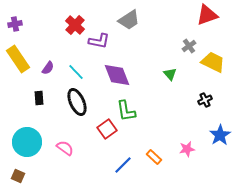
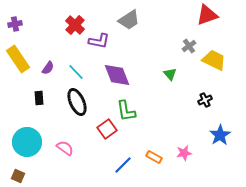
yellow trapezoid: moved 1 px right, 2 px up
pink star: moved 3 px left, 4 px down
orange rectangle: rotated 14 degrees counterclockwise
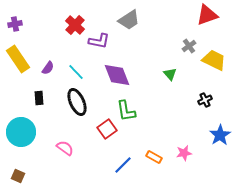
cyan circle: moved 6 px left, 10 px up
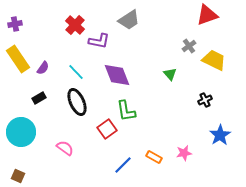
purple semicircle: moved 5 px left
black rectangle: rotated 64 degrees clockwise
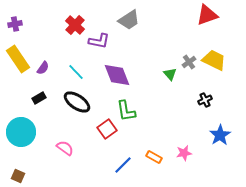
gray cross: moved 16 px down
black ellipse: rotated 32 degrees counterclockwise
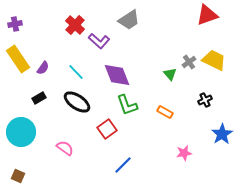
purple L-shape: rotated 30 degrees clockwise
green L-shape: moved 1 px right, 6 px up; rotated 10 degrees counterclockwise
blue star: moved 2 px right, 1 px up
orange rectangle: moved 11 px right, 45 px up
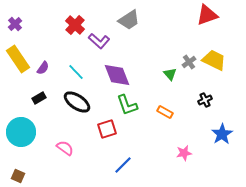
purple cross: rotated 32 degrees counterclockwise
red square: rotated 18 degrees clockwise
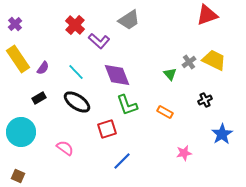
blue line: moved 1 px left, 4 px up
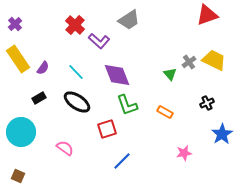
black cross: moved 2 px right, 3 px down
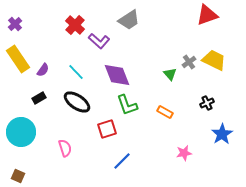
purple semicircle: moved 2 px down
pink semicircle: rotated 36 degrees clockwise
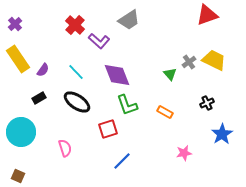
red square: moved 1 px right
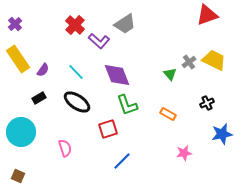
gray trapezoid: moved 4 px left, 4 px down
orange rectangle: moved 3 px right, 2 px down
blue star: rotated 20 degrees clockwise
